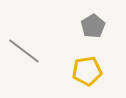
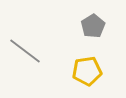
gray line: moved 1 px right
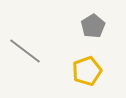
yellow pentagon: rotated 12 degrees counterclockwise
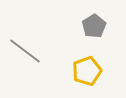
gray pentagon: moved 1 px right
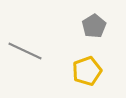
gray line: rotated 12 degrees counterclockwise
